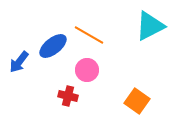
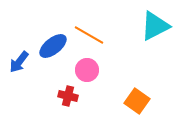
cyan triangle: moved 5 px right
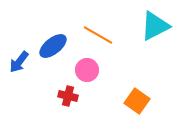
orange line: moved 9 px right
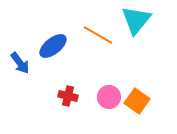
cyan triangle: moved 19 px left, 6 px up; rotated 24 degrees counterclockwise
blue arrow: moved 1 px right, 1 px down; rotated 75 degrees counterclockwise
pink circle: moved 22 px right, 27 px down
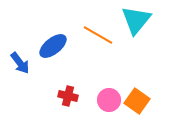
pink circle: moved 3 px down
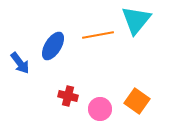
orange line: rotated 40 degrees counterclockwise
blue ellipse: rotated 20 degrees counterclockwise
pink circle: moved 9 px left, 9 px down
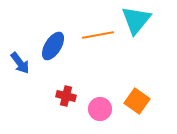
red cross: moved 2 px left
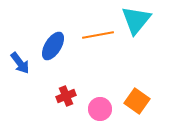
red cross: rotated 36 degrees counterclockwise
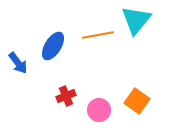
blue arrow: moved 2 px left
pink circle: moved 1 px left, 1 px down
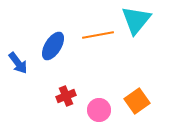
orange square: rotated 20 degrees clockwise
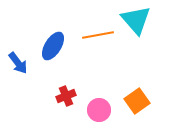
cyan triangle: rotated 20 degrees counterclockwise
